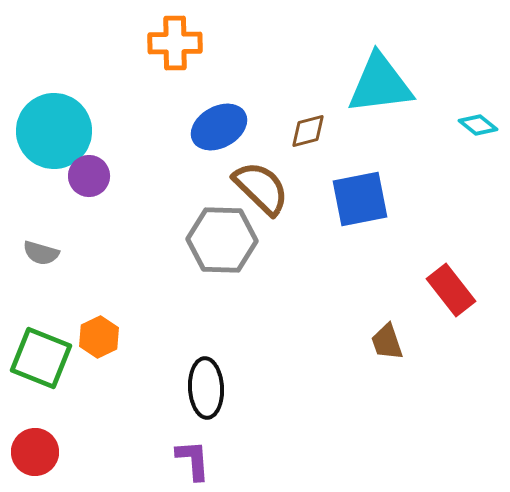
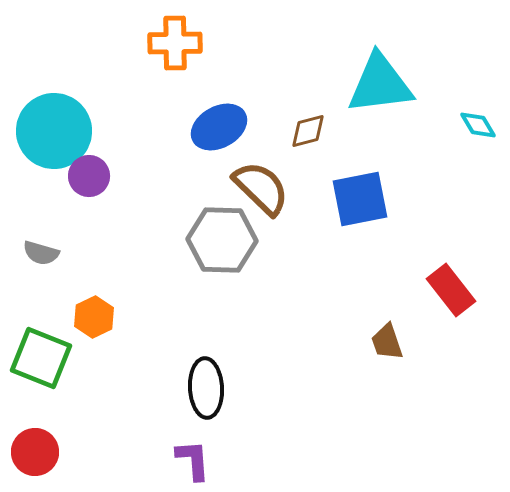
cyan diamond: rotated 21 degrees clockwise
orange hexagon: moved 5 px left, 20 px up
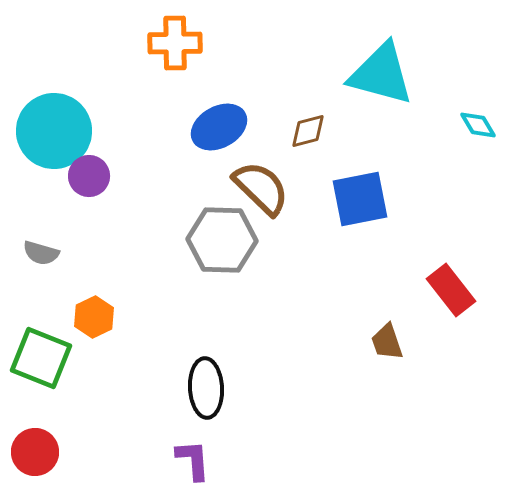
cyan triangle: moved 1 px right, 10 px up; rotated 22 degrees clockwise
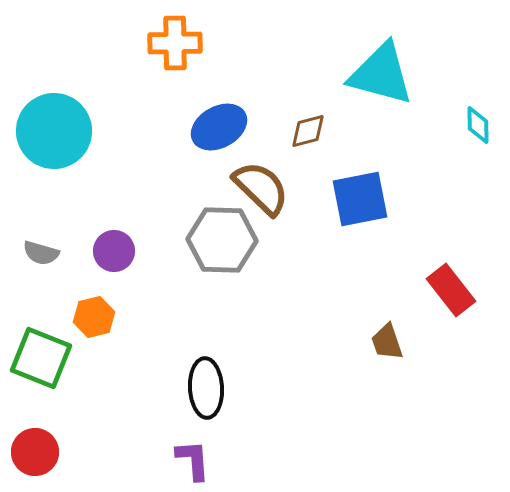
cyan diamond: rotated 30 degrees clockwise
purple circle: moved 25 px right, 75 px down
orange hexagon: rotated 12 degrees clockwise
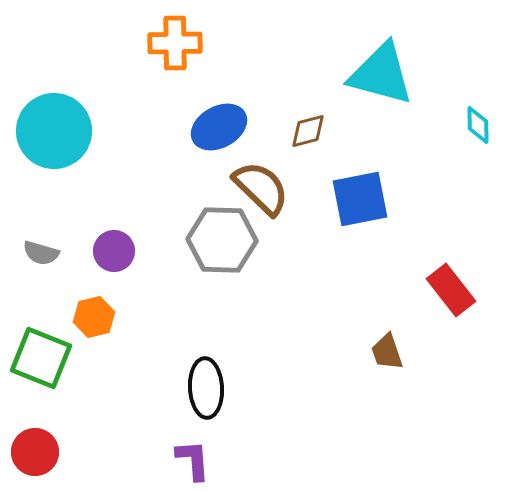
brown trapezoid: moved 10 px down
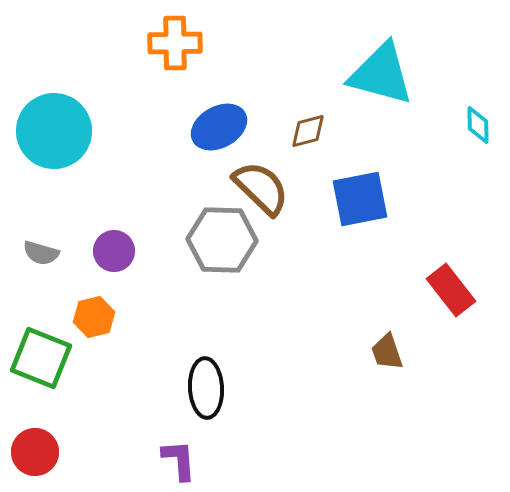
purple L-shape: moved 14 px left
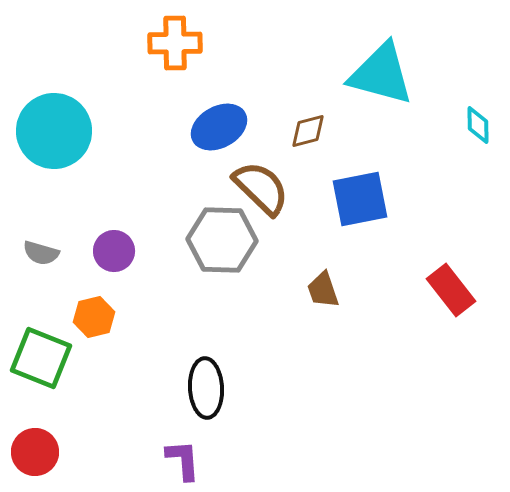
brown trapezoid: moved 64 px left, 62 px up
purple L-shape: moved 4 px right
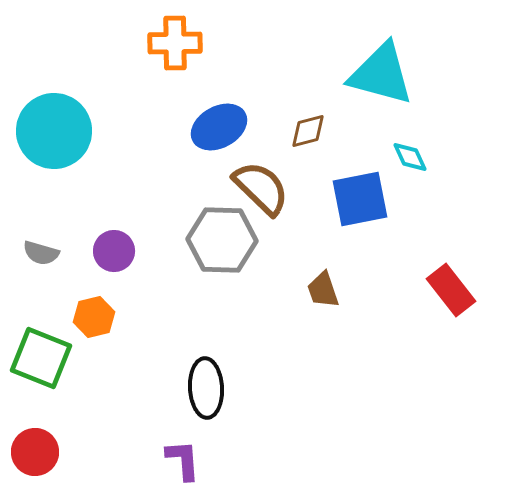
cyan diamond: moved 68 px left, 32 px down; rotated 24 degrees counterclockwise
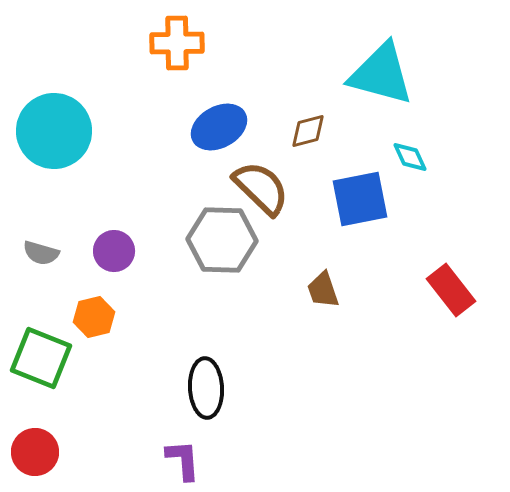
orange cross: moved 2 px right
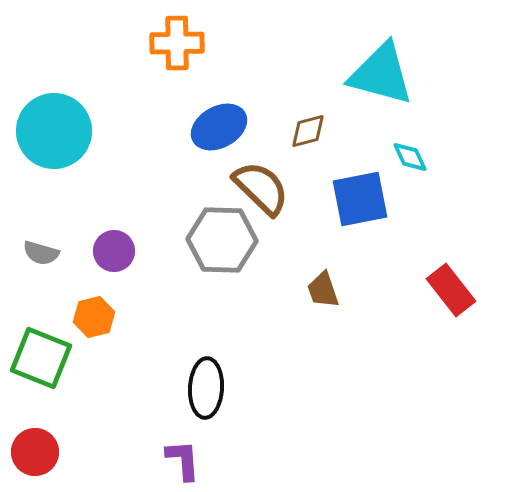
black ellipse: rotated 6 degrees clockwise
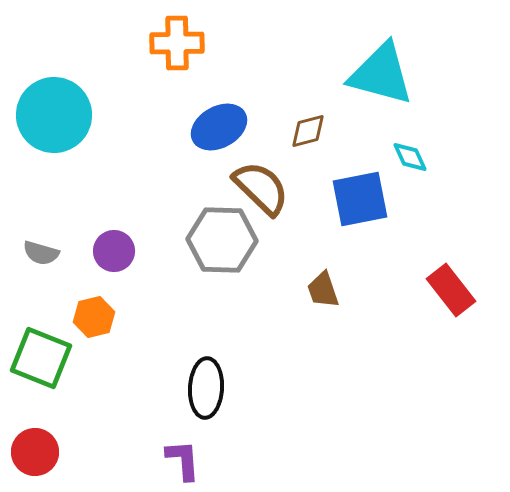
cyan circle: moved 16 px up
